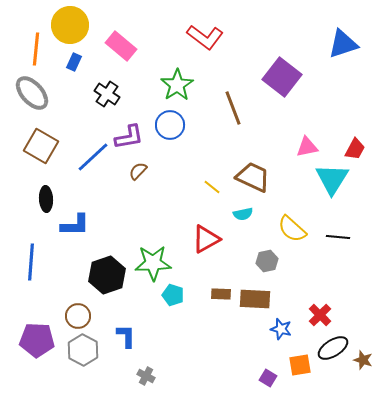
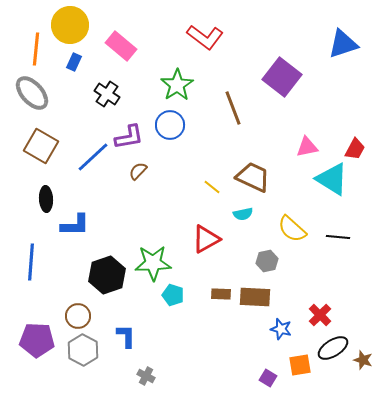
cyan triangle at (332, 179): rotated 30 degrees counterclockwise
brown rectangle at (255, 299): moved 2 px up
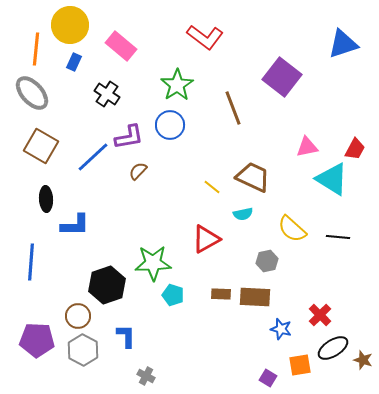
black hexagon at (107, 275): moved 10 px down
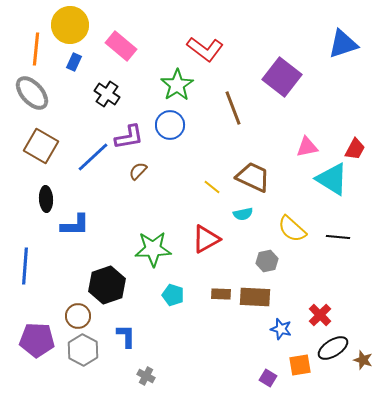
red L-shape at (205, 37): moved 12 px down
blue line at (31, 262): moved 6 px left, 4 px down
green star at (153, 263): moved 14 px up
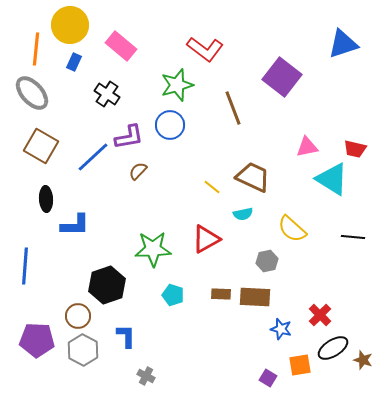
green star at (177, 85): rotated 16 degrees clockwise
red trapezoid at (355, 149): rotated 75 degrees clockwise
black line at (338, 237): moved 15 px right
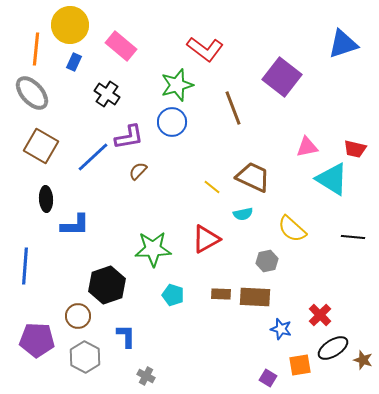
blue circle at (170, 125): moved 2 px right, 3 px up
gray hexagon at (83, 350): moved 2 px right, 7 px down
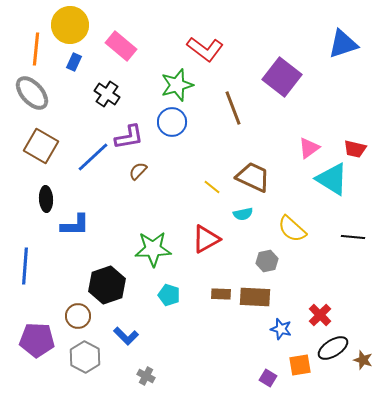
pink triangle at (307, 147): moved 2 px right, 1 px down; rotated 25 degrees counterclockwise
cyan pentagon at (173, 295): moved 4 px left
blue L-shape at (126, 336): rotated 135 degrees clockwise
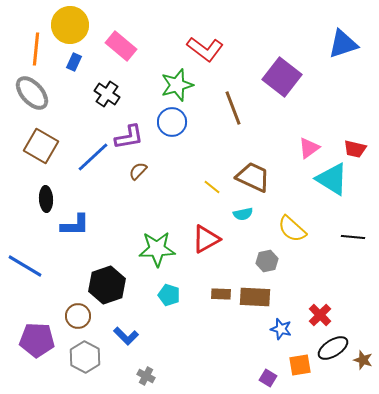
green star at (153, 249): moved 4 px right
blue line at (25, 266): rotated 63 degrees counterclockwise
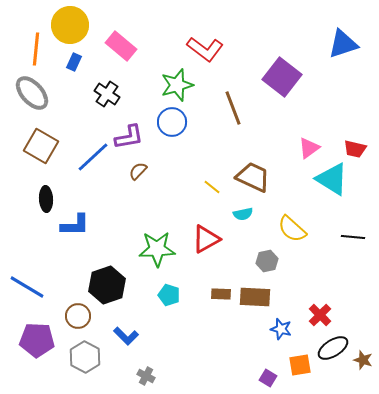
blue line at (25, 266): moved 2 px right, 21 px down
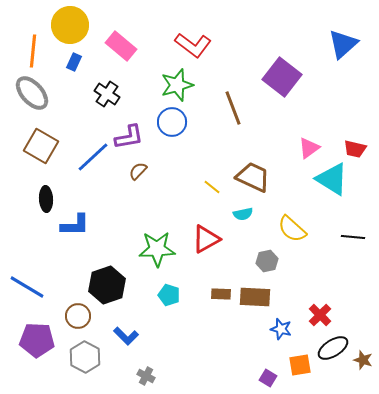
blue triangle at (343, 44): rotated 24 degrees counterclockwise
orange line at (36, 49): moved 3 px left, 2 px down
red L-shape at (205, 49): moved 12 px left, 4 px up
